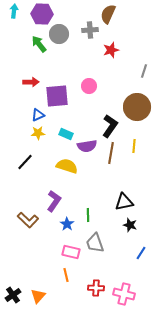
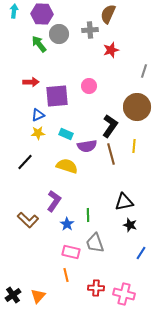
brown line: moved 1 px down; rotated 25 degrees counterclockwise
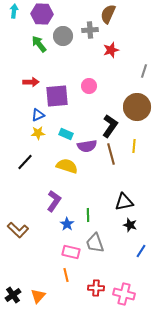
gray circle: moved 4 px right, 2 px down
brown L-shape: moved 10 px left, 10 px down
blue line: moved 2 px up
